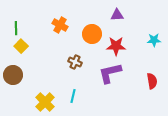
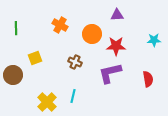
yellow square: moved 14 px right, 12 px down; rotated 24 degrees clockwise
red semicircle: moved 4 px left, 2 px up
yellow cross: moved 2 px right
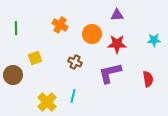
red star: moved 1 px right, 2 px up
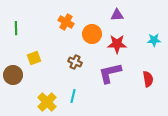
orange cross: moved 6 px right, 3 px up
yellow square: moved 1 px left
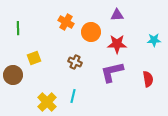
green line: moved 2 px right
orange circle: moved 1 px left, 2 px up
purple L-shape: moved 2 px right, 1 px up
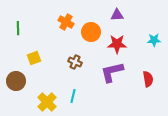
brown circle: moved 3 px right, 6 px down
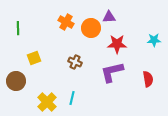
purple triangle: moved 8 px left, 2 px down
orange circle: moved 4 px up
cyan line: moved 1 px left, 2 px down
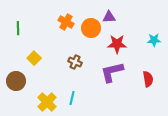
yellow square: rotated 24 degrees counterclockwise
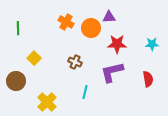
cyan star: moved 2 px left, 4 px down
cyan line: moved 13 px right, 6 px up
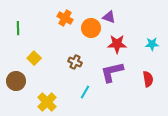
purple triangle: rotated 24 degrees clockwise
orange cross: moved 1 px left, 4 px up
cyan line: rotated 16 degrees clockwise
